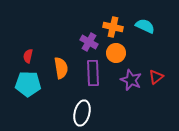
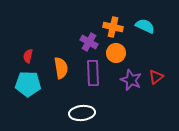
white ellipse: rotated 70 degrees clockwise
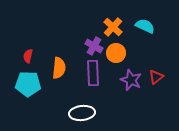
orange cross: rotated 30 degrees clockwise
purple cross: moved 5 px right, 4 px down
orange semicircle: moved 2 px left; rotated 15 degrees clockwise
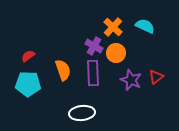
red semicircle: rotated 40 degrees clockwise
orange semicircle: moved 4 px right, 2 px down; rotated 25 degrees counterclockwise
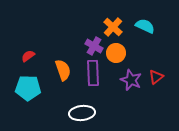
cyan pentagon: moved 4 px down
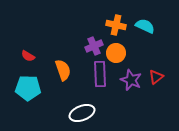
orange cross: moved 3 px right, 2 px up; rotated 30 degrees counterclockwise
purple cross: rotated 36 degrees clockwise
red semicircle: rotated 112 degrees counterclockwise
purple rectangle: moved 7 px right, 1 px down
white ellipse: rotated 15 degrees counterclockwise
